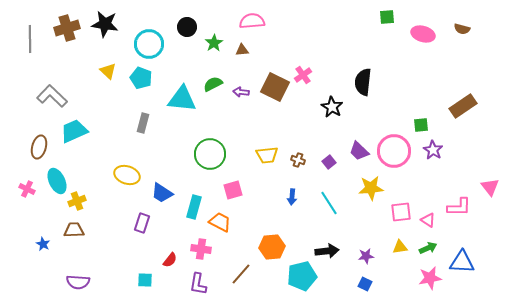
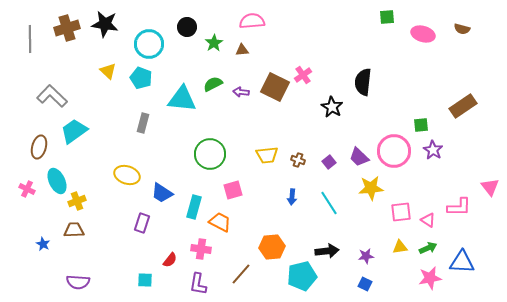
cyan trapezoid at (74, 131): rotated 12 degrees counterclockwise
purple trapezoid at (359, 151): moved 6 px down
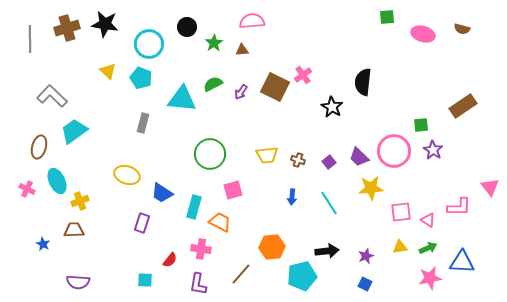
purple arrow at (241, 92): rotated 63 degrees counterclockwise
yellow cross at (77, 201): moved 3 px right
purple star at (366, 256): rotated 14 degrees counterclockwise
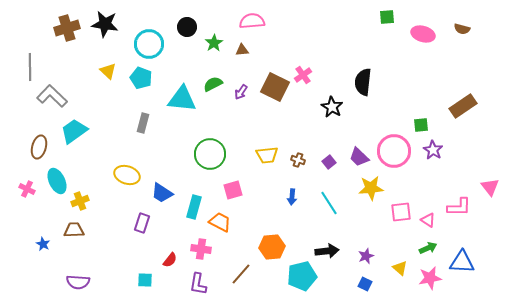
gray line at (30, 39): moved 28 px down
yellow triangle at (400, 247): moved 21 px down; rotated 49 degrees clockwise
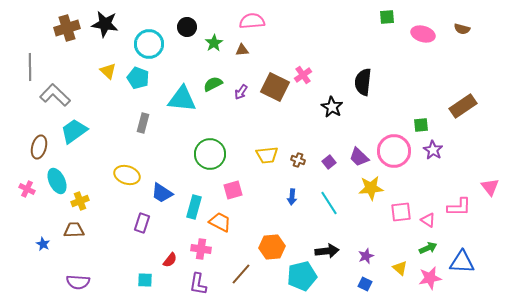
cyan pentagon at (141, 78): moved 3 px left
gray L-shape at (52, 96): moved 3 px right, 1 px up
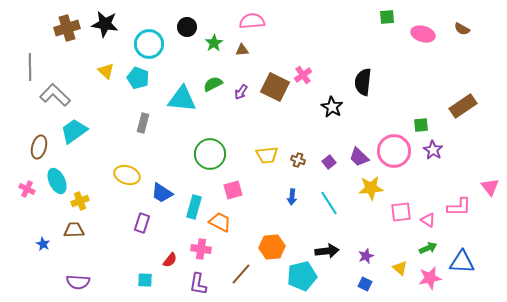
brown semicircle at (462, 29): rotated 14 degrees clockwise
yellow triangle at (108, 71): moved 2 px left
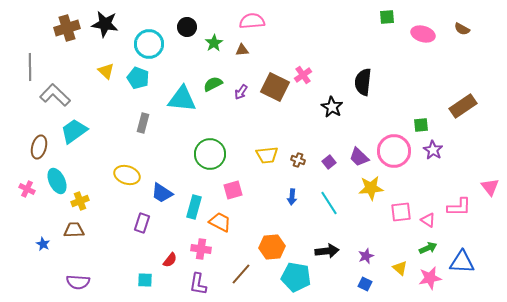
cyan pentagon at (302, 276): moved 6 px left, 1 px down; rotated 24 degrees clockwise
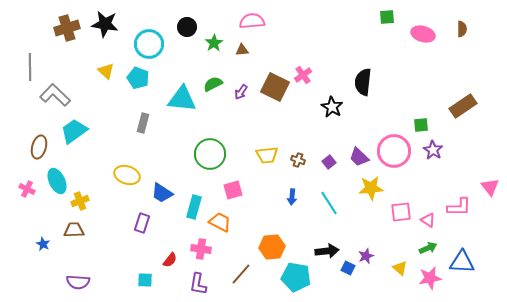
brown semicircle at (462, 29): rotated 119 degrees counterclockwise
blue square at (365, 284): moved 17 px left, 16 px up
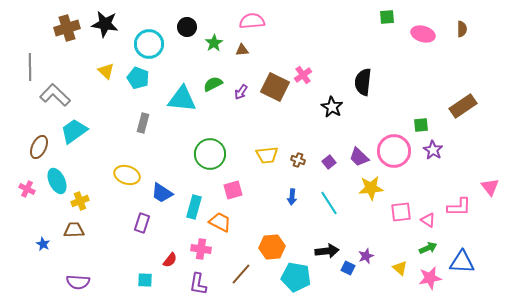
brown ellipse at (39, 147): rotated 10 degrees clockwise
